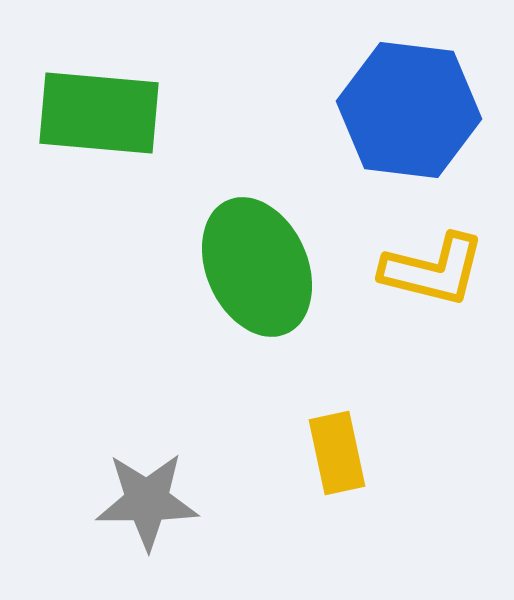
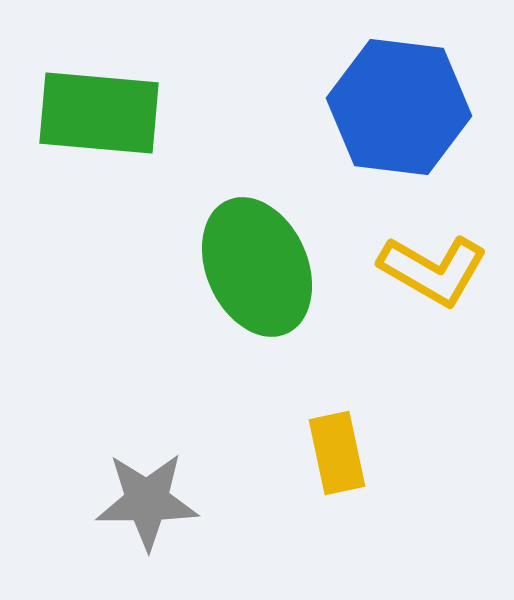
blue hexagon: moved 10 px left, 3 px up
yellow L-shape: rotated 16 degrees clockwise
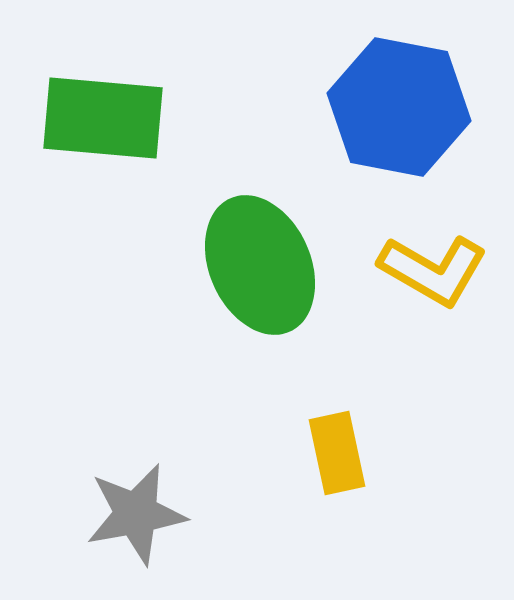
blue hexagon: rotated 4 degrees clockwise
green rectangle: moved 4 px right, 5 px down
green ellipse: moved 3 px right, 2 px up
gray star: moved 11 px left, 13 px down; rotated 10 degrees counterclockwise
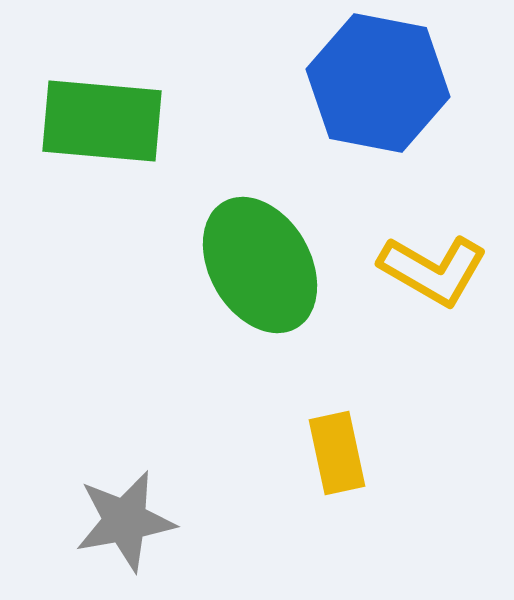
blue hexagon: moved 21 px left, 24 px up
green rectangle: moved 1 px left, 3 px down
green ellipse: rotated 6 degrees counterclockwise
gray star: moved 11 px left, 7 px down
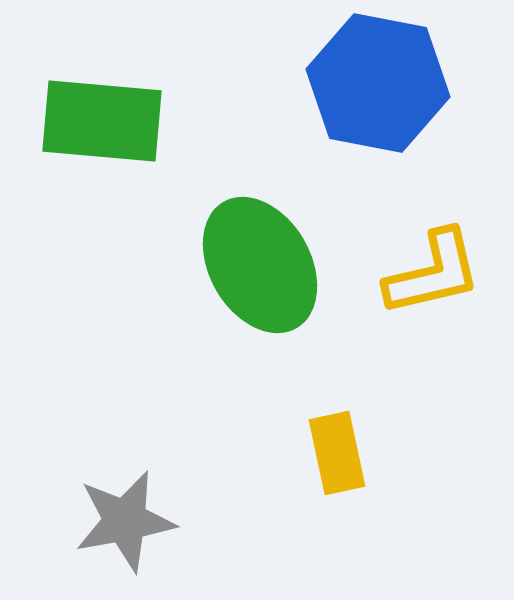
yellow L-shape: moved 3 px down; rotated 43 degrees counterclockwise
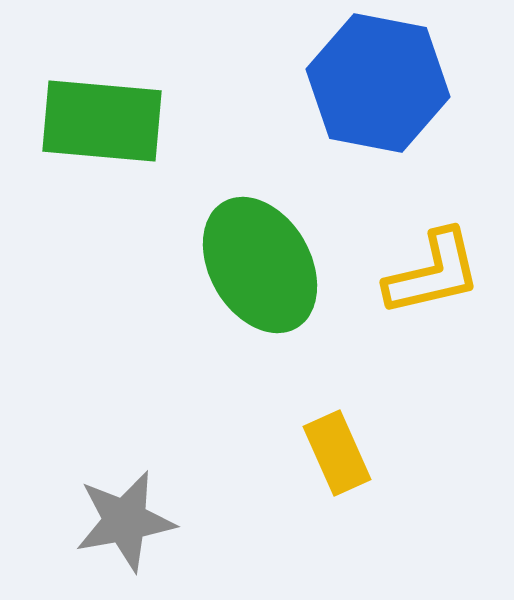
yellow rectangle: rotated 12 degrees counterclockwise
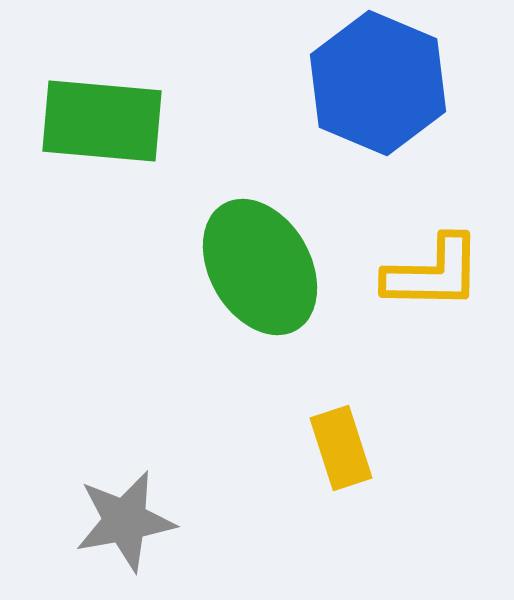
blue hexagon: rotated 12 degrees clockwise
green ellipse: moved 2 px down
yellow L-shape: rotated 14 degrees clockwise
yellow rectangle: moved 4 px right, 5 px up; rotated 6 degrees clockwise
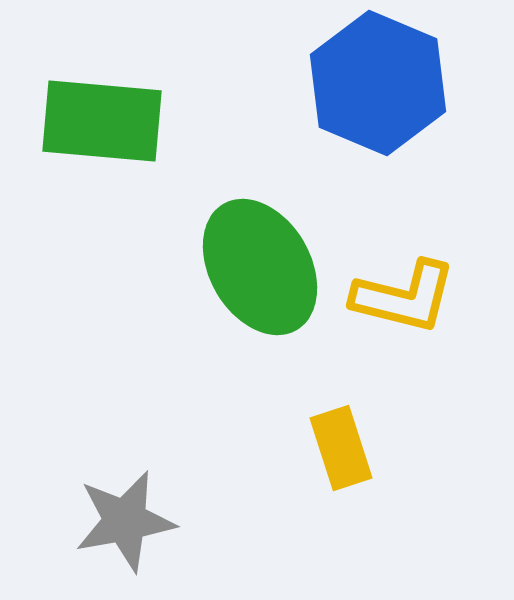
yellow L-shape: moved 29 px left, 24 px down; rotated 13 degrees clockwise
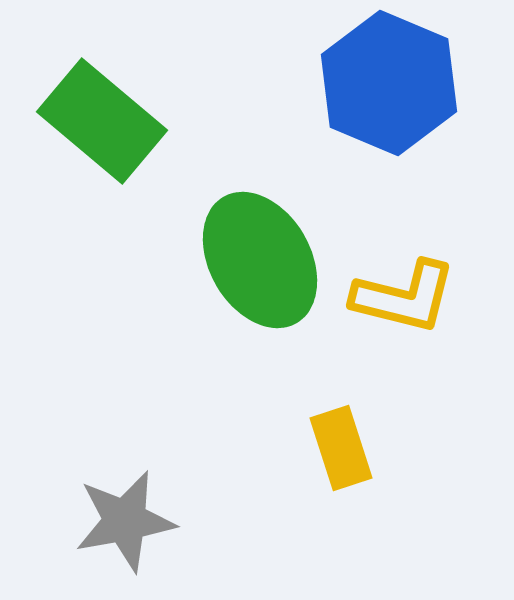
blue hexagon: moved 11 px right
green rectangle: rotated 35 degrees clockwise
green ellipse: moved 7 px up
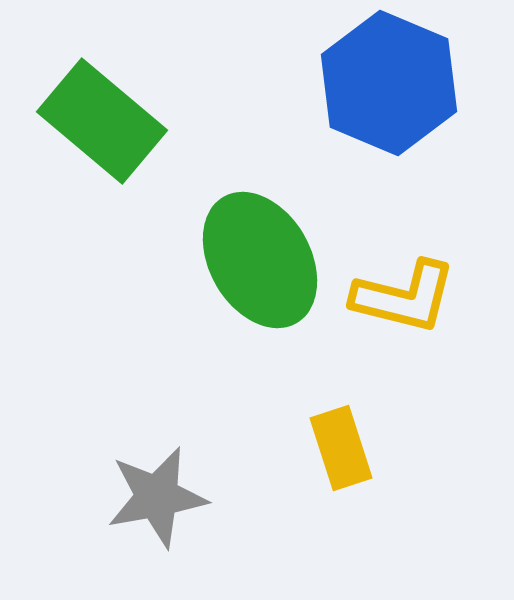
gray star: moved 32 px right, 24 px up
